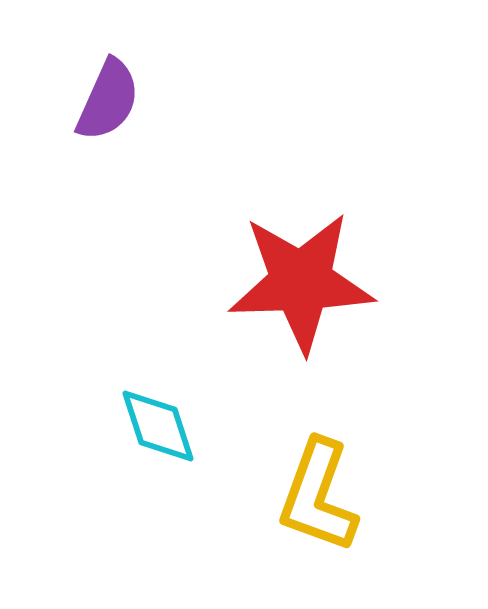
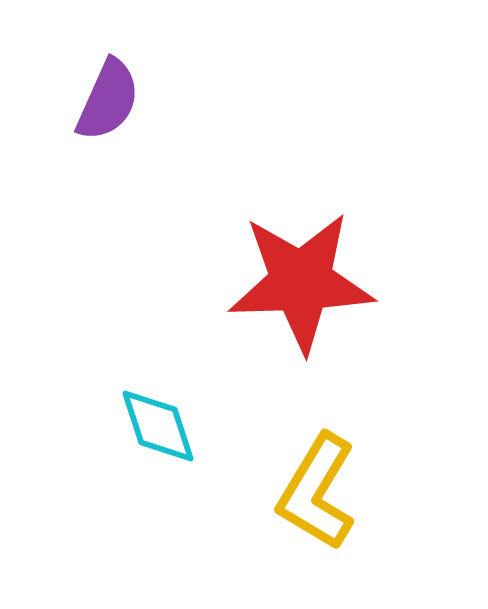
yellow L-shape: moved 1 px left, 4 px up; rotated 11 degrees clockwise
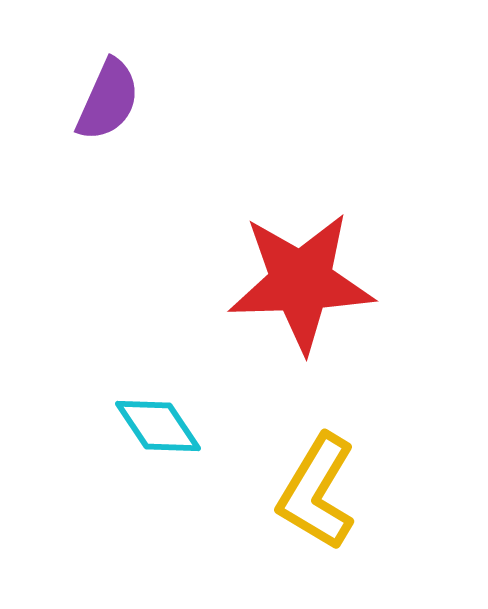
cyan diamond: rotated 16 degrees counterclockwise
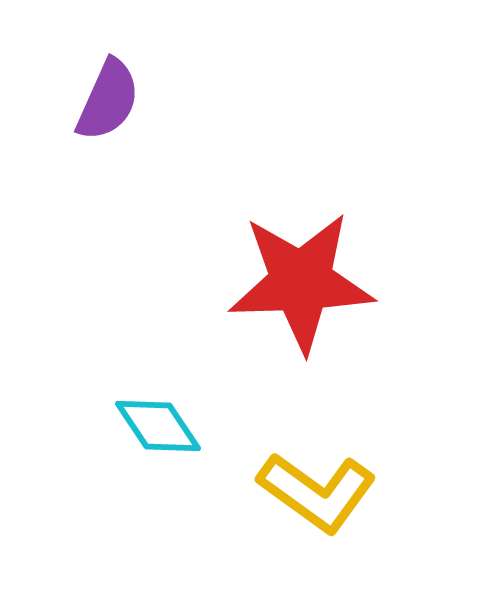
yellow L-shape: rotated 85 degrees counterclockwise
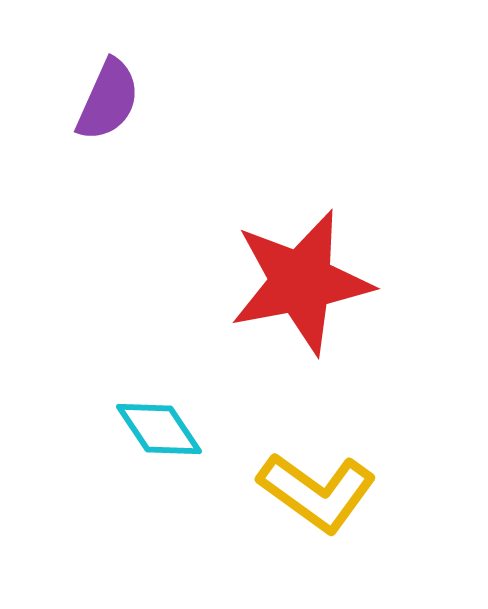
red star: rotated 9 degrees counterclockwise
cyan diamond: moved 1 px right, 3 px down
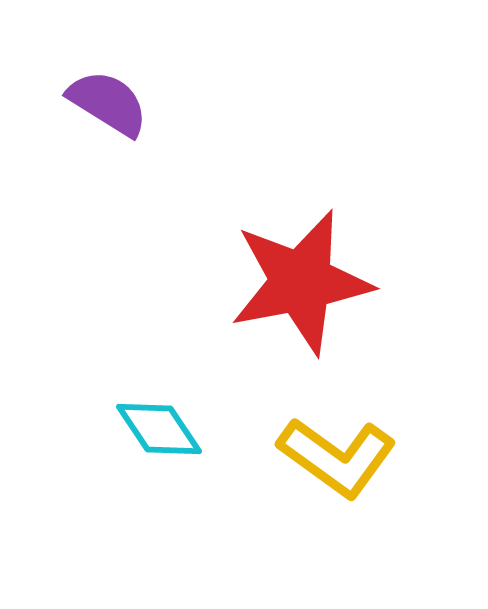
purple semicircle: moved 3 px down; rotated 82 degrees counterclockwise
yellow L-shape: moved 20 px right, 35 px up
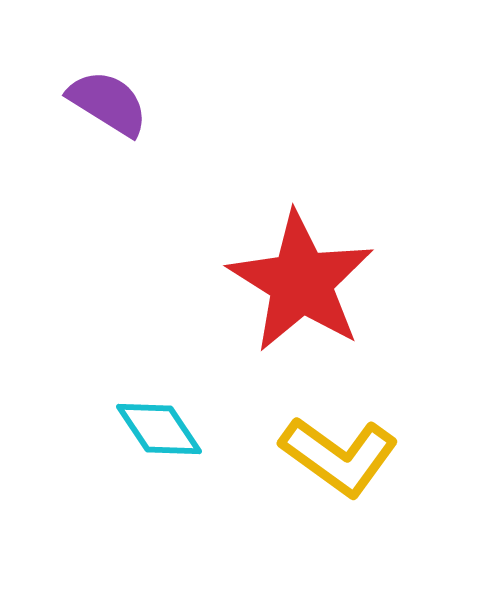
red star: rotated 29 degrees counterclockwise
yellow L-shape: moved 2 px right, 1 px up
